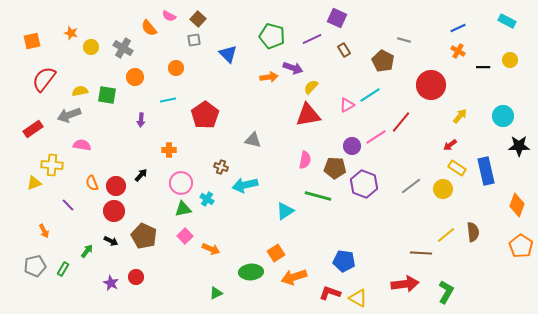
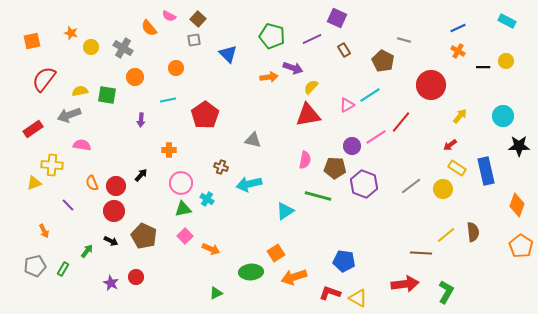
yellow circle at (510, 60): moved 4 px left, 1 px down
cyan arrow at (245, 185): moved 4 px right, 1 px up
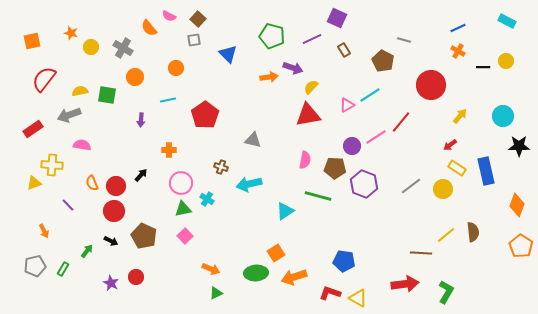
orange arrow at (211, 249): moved 20 px down
green ellipse at (251, 272): moved 5 px right, 1 px down
